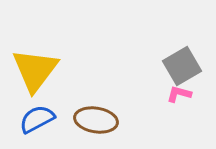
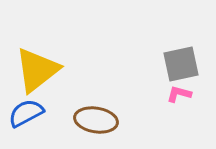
gray square: moved 1 px left, 2 px up; rotated 18 degrees clockwise
yellow triangle: moved 2 px right; rotated 15 degrees clockwise
blue semicircle: moved 11 px left, 6 px up
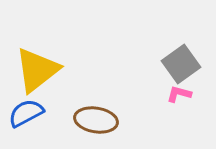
gray square: rotated 24 degrees counterclockwise
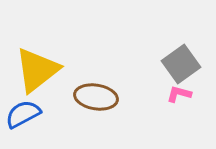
blue semicircle: moved 3 px left, 1 px down
brown ellipse: moved 23 px up
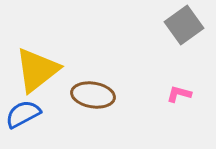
gray square: moved 3 px right, 39 px up
brown ellipse: moved 3 px left, 2 px up
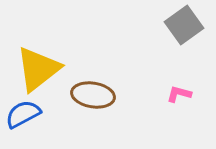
yellow triangle: moved 1 px right, 1 px up
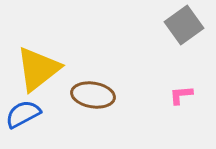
pink L-shape: moved 2 px right, 1 px down; rotated 20 degrees counterclockwise
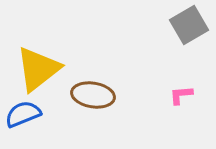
gray square: moved 5 px right; rotated 6 degrees clockwise
blue semicircle: rotated 6 degrees clockwise
